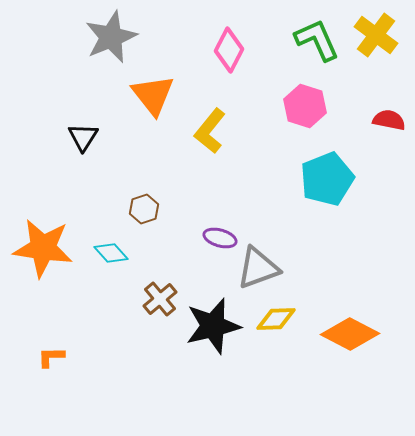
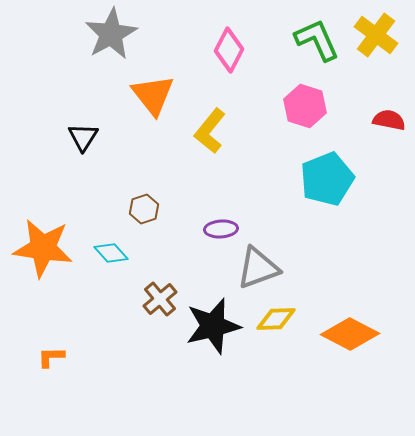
gray star: moved 3 px up; rotated 6 degrees counterclockwise
purple ellipse: moved 1 px right, 9 px up; rotated 20 degrees counterclockwise
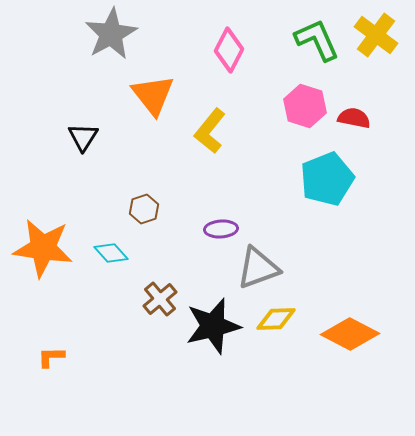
red semicircle: moved 35 px left, 2 px up
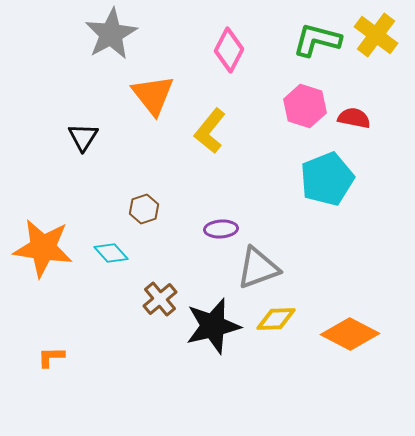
green L-shape: rotated 51 degrees counterclockwise
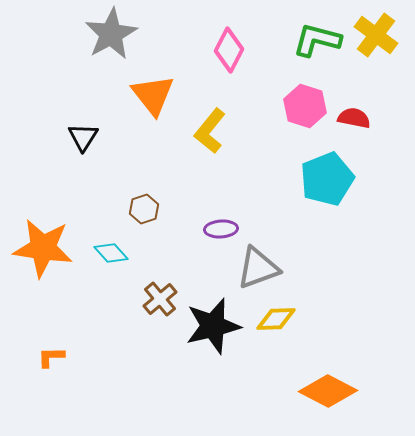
orange diamond: moved 22 px left, 57 px down
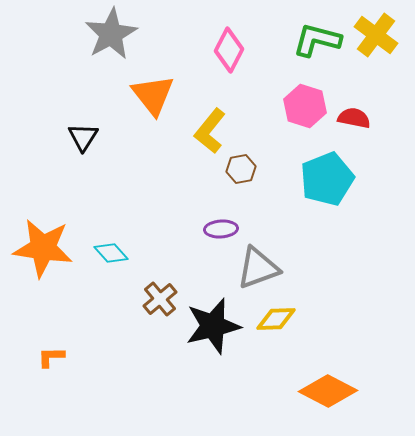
brown hexagon: moved 97 px right, 40 px up; rotated 8 degrees clockwise
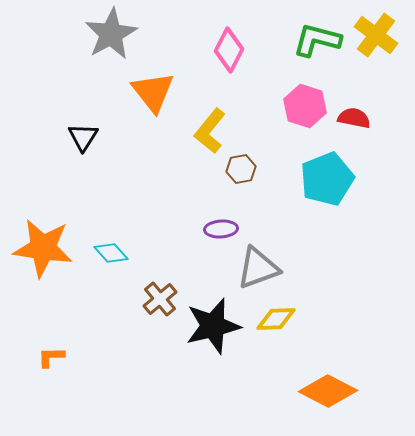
orange triangle: moved 3 px up
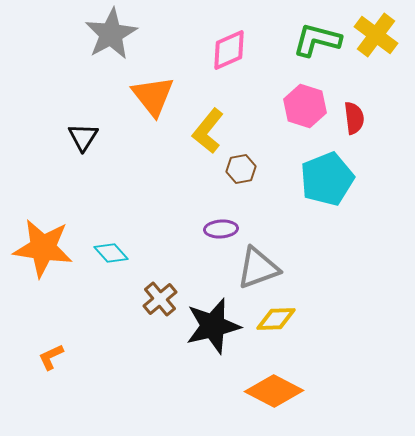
pink diamond: rotated 39 degrees clockwise
orange triangle: moved 4 px down
red semicircle: rotated 72 degrees clockwise
yellow L-shape: moved 2 px left
orange L-shape: rotated 24 degrees counterclockwise
orange diamond: moved 54 px left
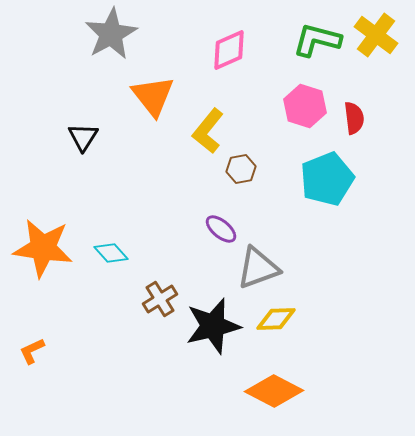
purple ellipse: rotated 44 degrees clockwise
brown cross: rotated 8 degrees clockwise
orange L-shape: moved 19 px left, 6 px up
